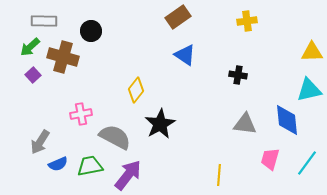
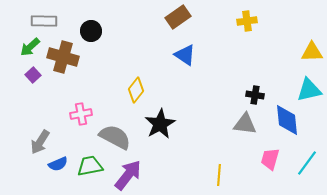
black cross: moved 17 px right, 20 px down
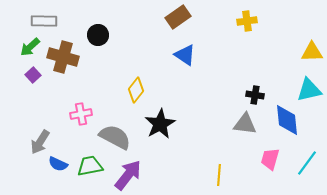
black circle: moved 7 px right, 4 px down
blue semicircle: rotated 48 degrees clockwise
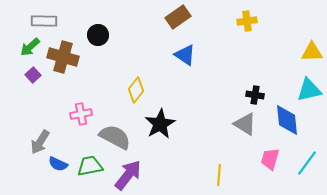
gray triangle: rotated 25 degrees clockwise
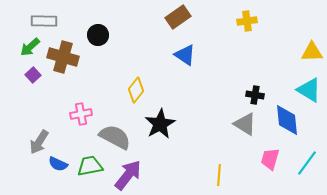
cyan triangle: rotated 44 degrees clockwise
gray arrow: moved 1 px left
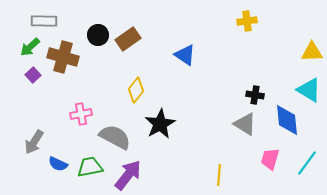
brown rectangle: moved 50 px left, 22 px down
gray arrow: moved 5 px left
green trapezoid: moved 1 px down
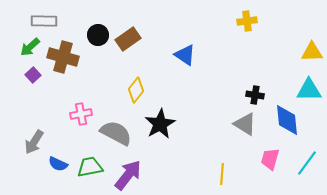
cyan triangle: rotated 32 degrees counterclockwise
gray semicircle: moved 1 px right, 4 px up
yellow line: moved 3 px right, 1 px up
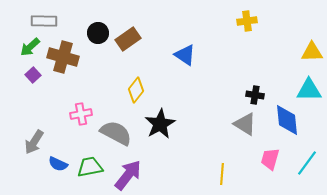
black circle: moved 2 px up
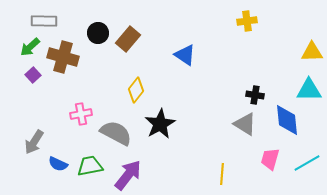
brown rectangle: rotated 15 degrees counterclockwise
cyan line: rotated 24 degrees clockwise
green trapezoid: moved 1 px up
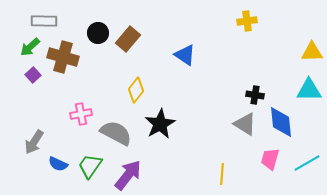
blue diamond: moved 6 px left, 2 px down
green trapezoid: rotated 44 degrees counterclockwise
